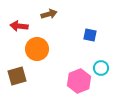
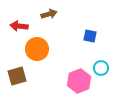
blue square: moved 1 px down
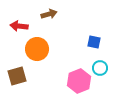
blue square: moved 4 px right, 6 px down
cyan circle: moved 1 px left
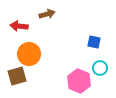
brown arrow: moved 2 px left
orange circle: moved 8 px left, 5 px down
pink hexagon: rotated 15 degrees counterclockwise
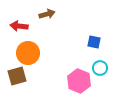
orange circle: moved 1 px left, 1 px up
